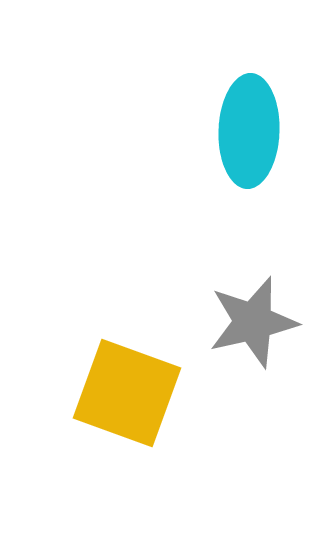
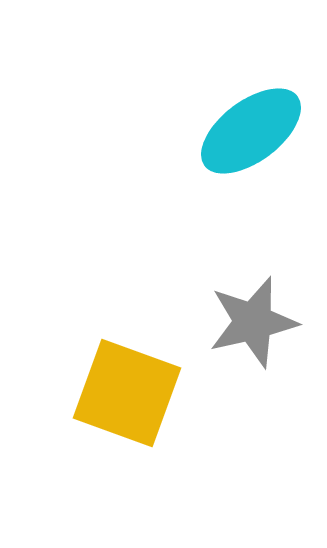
cyan ellipse: moved 2 px right; rotated 51 degrees clockwise
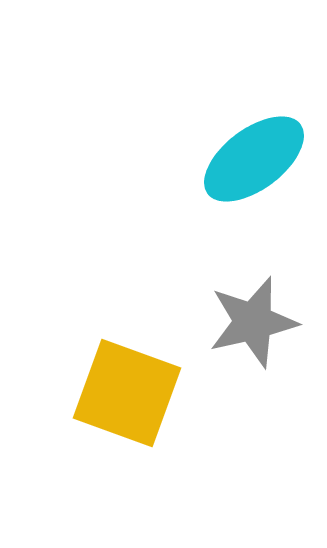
cyan ellipse: moved 3 px right, 28 px down
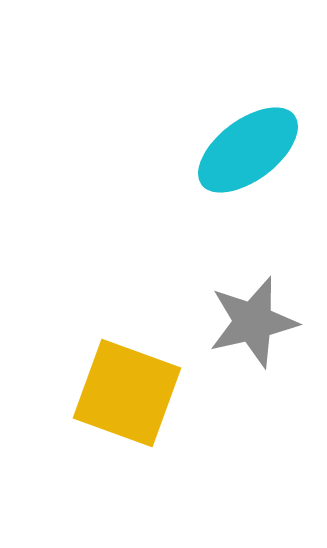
cyan ellipse: moved 6 px left, 9 px up
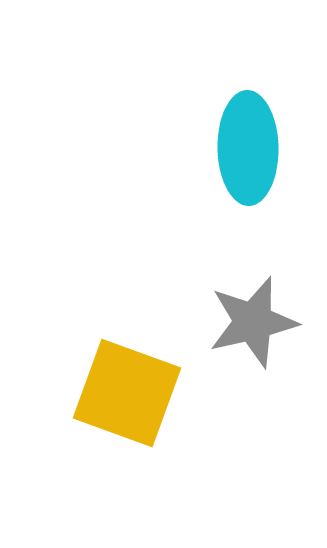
cyan ellipse: moved 2 px up; rotated 54 degrees counterclockwise
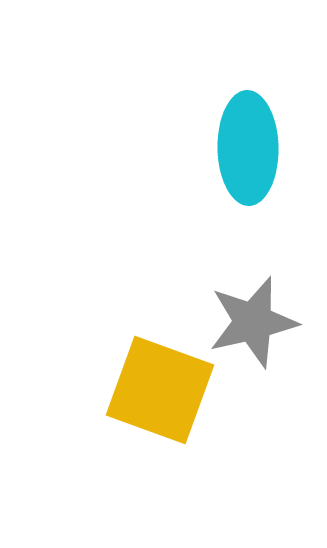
yellow square: moved 33 px right, 3 px up
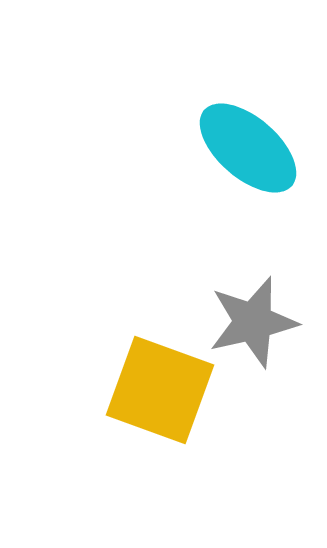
cyan ellipse: rotated 48 degrees counterclockwise
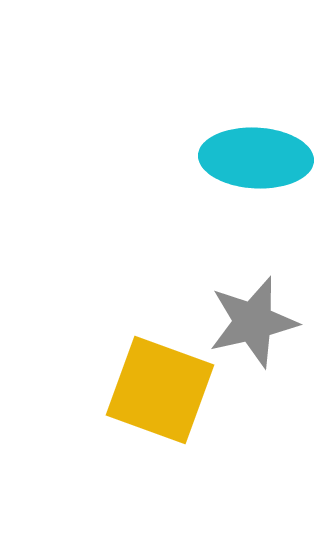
cyan ellipse: moved 8 px right, 10 px down; rotated 38 degrees counterclockwise
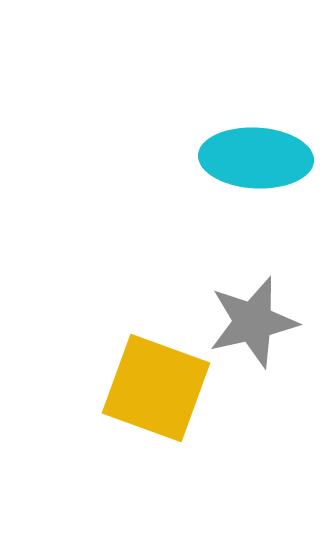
yellow square: moved 4 px left, 2 px up
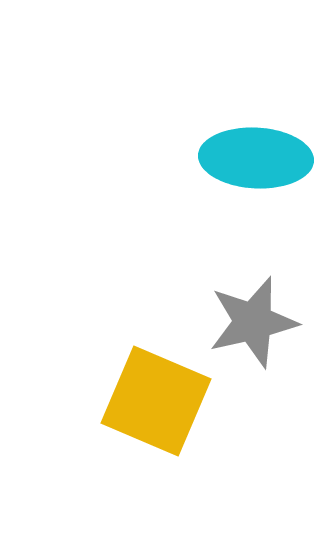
yellow square: moved 13 px down; rotated 3 degrees clockwise
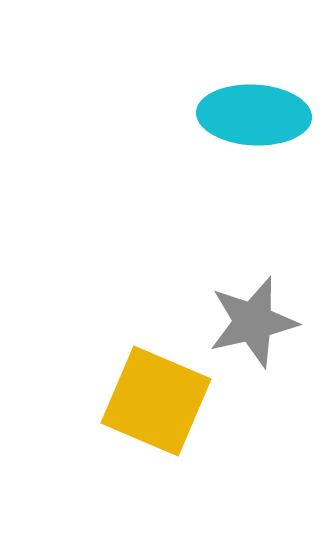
cyan ellipse: moved 2 px left, 43 px up
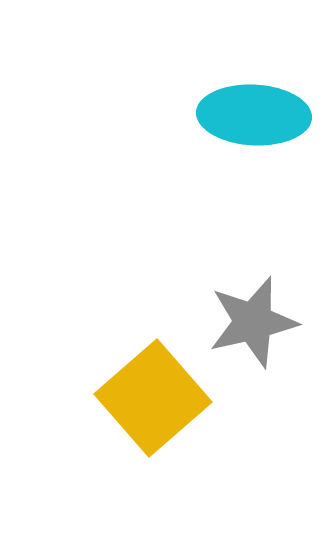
yellow square: moved 3 px left, 3 px up; rotated 26 degrees clockwise
